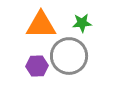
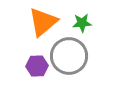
orange triangle: moved 2 px right, 3 px up; rotated 40 degrees counterclockwise
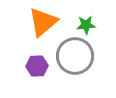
green star: moved 4 px right, 2 px down
gray circle: moved 6 px right
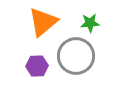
green star: moved 4 px right, 2 px up
gray circle: moved 1 px right
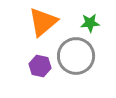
purple hexagon: moved 3 px right; rotated 15 degrees clockwise
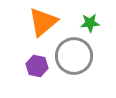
gray circle: moved 2 px left
purple hexagon: moved 3 px left
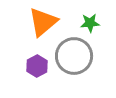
purple hexagon: rotated 20 degrees clockwise
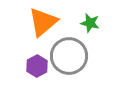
green star: rotated 18 degrees clockwise
gray circle: moved 5 px left
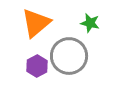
orange triangle: moved 7 px left, 1 px down
